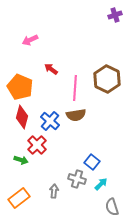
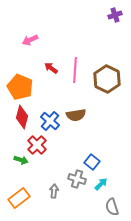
red arrow: moved 1 px up
pink line: moved 18 px up
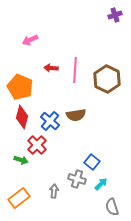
red arrow: rotated 32 degrees counterclockwise
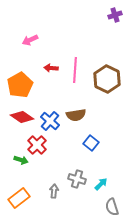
orange pentagon: moved 2 px up; rotated 20 degrees clockwise
red diamond: rotated 70 degrees counterclockwise
blue square: moved 1 px left, 19 px up
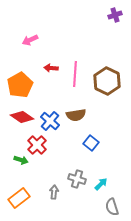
pink line: moved 4 px down
brown hexagon: moved 2 px down
gray arrow: moved 1 px down
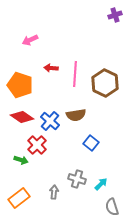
brown hexagon: moved 2 px left, 2 px down
orange pentagon: rotated 25 degrees counterclockwise
